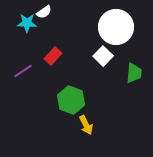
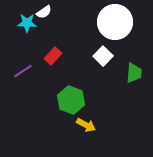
white circle: moved 1 px left, 5 px up
yellow arrow: rotated 36 degrees counterclockwise
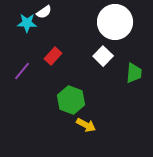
purple line: moved 1 px left; rotated 18 degrees counterclockwise
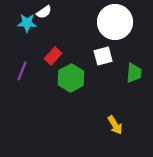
white square: rotated 30 degrees clockwise
purple line: rotated 18 degrees counterclockwise
green hexagon: moved 22 px up; rotated 12 degrees clockwise
yellow arrow: moved 29 px right; rotated 30 degrees clockwise
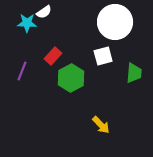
yellow arrow: moved 14 px left; rotated 12 degrees counterclockwise
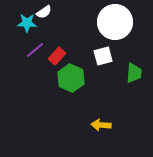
red rectangle: moved 4 px right
purple line: moved 13 px right, 21 px up; rotated 30 degrees clockwise
green hexagon: rotated 8 degrees counterclockwise
yellow arrow: rotated 138 degrees clockwise
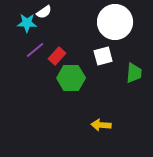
green hexagon: rotated 24 degrees counterclockwise
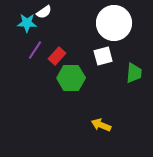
white circle: moved 1 px left, 1 px down
purple line: rotated 18 degrees counterclockwise
yellow arrow: rotated 18 degrees clockwise
